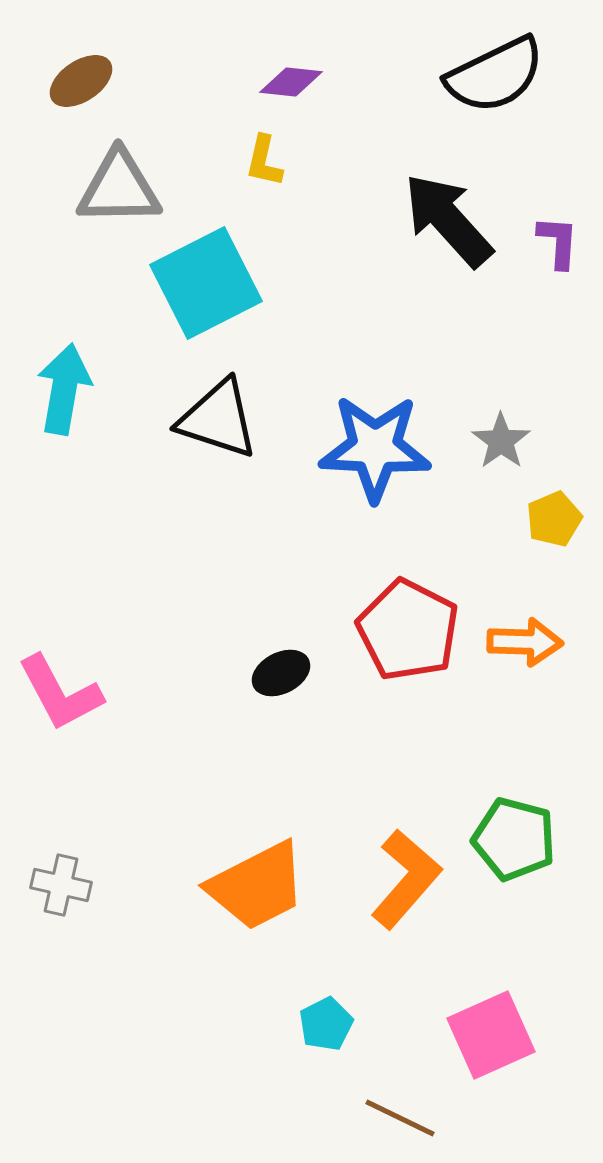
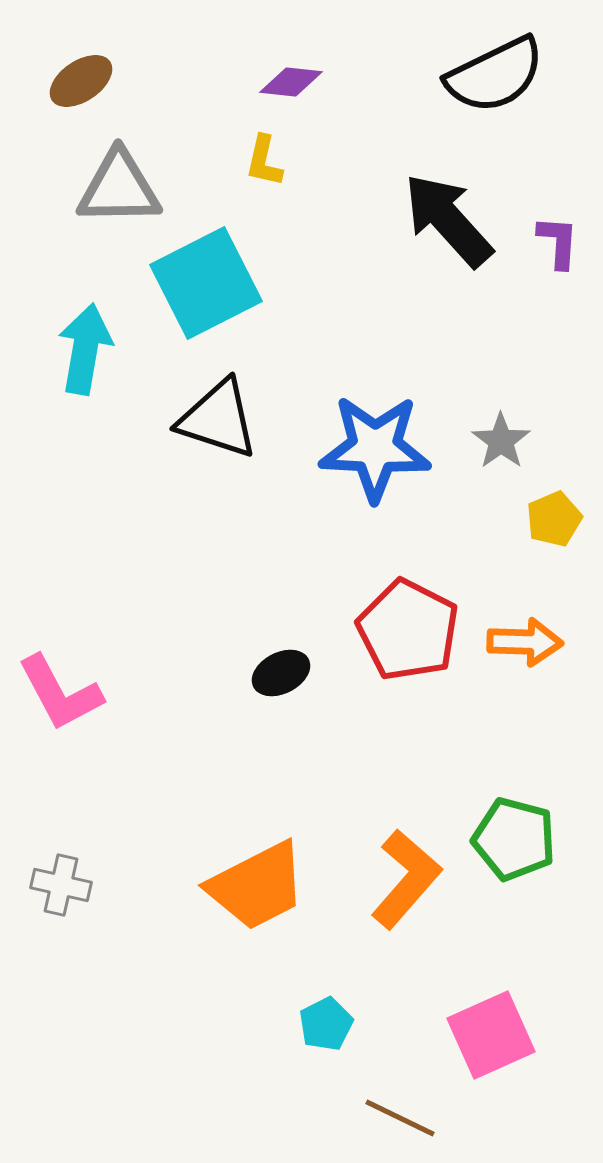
cyan arrow: moved 21 px right, 40 px up
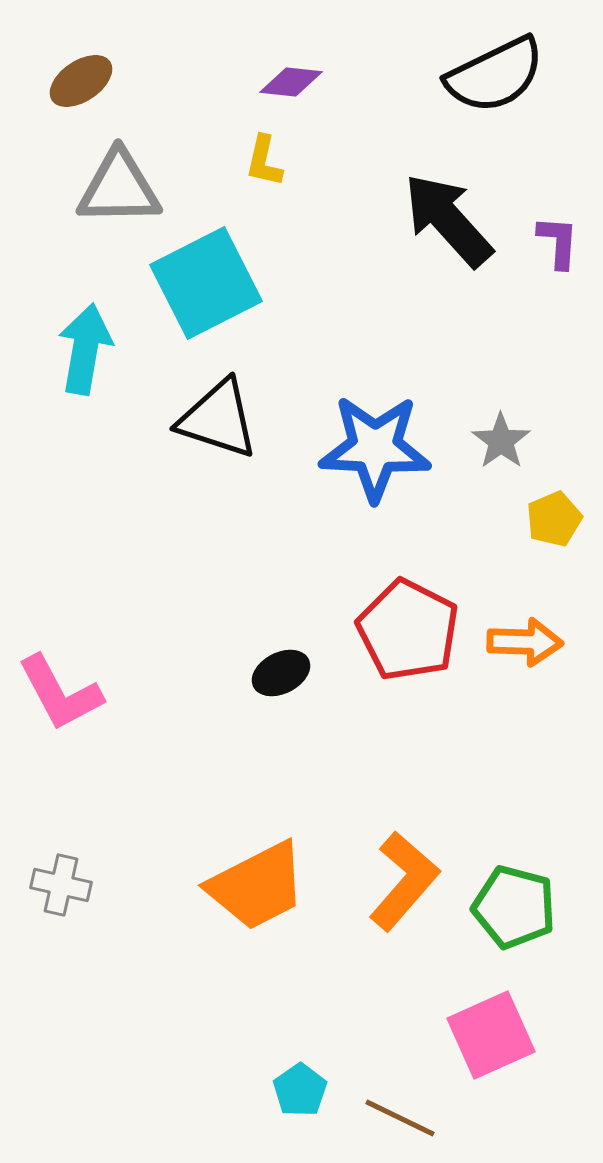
green pentagon: moved 68 px down
orange L-shape: moved 2 px left, 2 px down
cyan pentagon: moved 26 px left, 66 px down; rotated 8 degrees counterclockwise
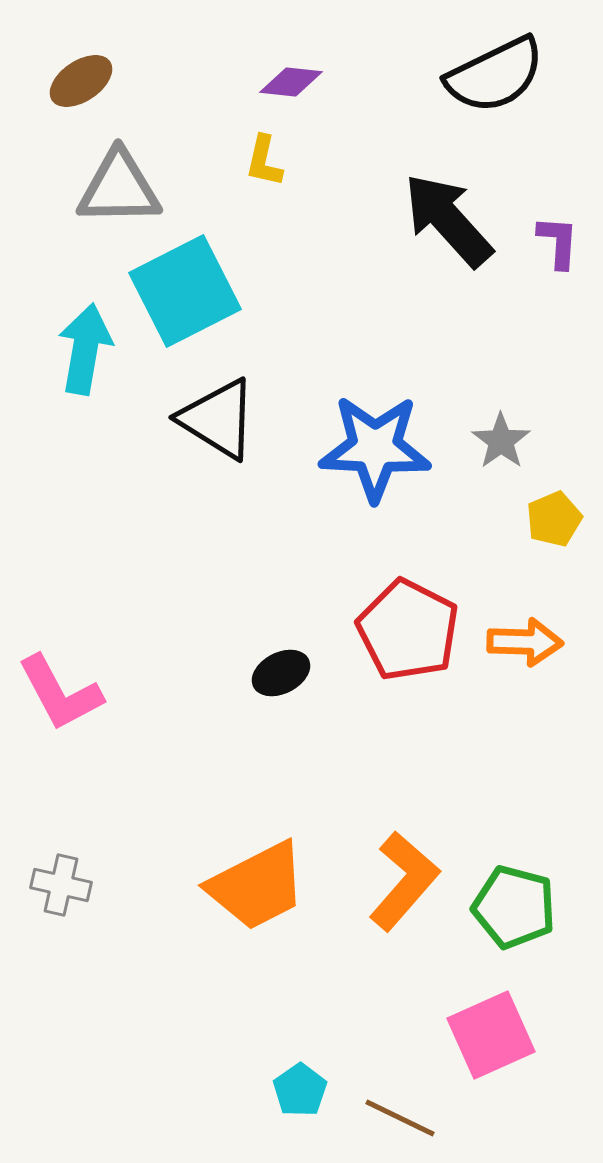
cyan square: moved 21 px left, 8 px down
black triangle: rotated 14 degrees clockwise
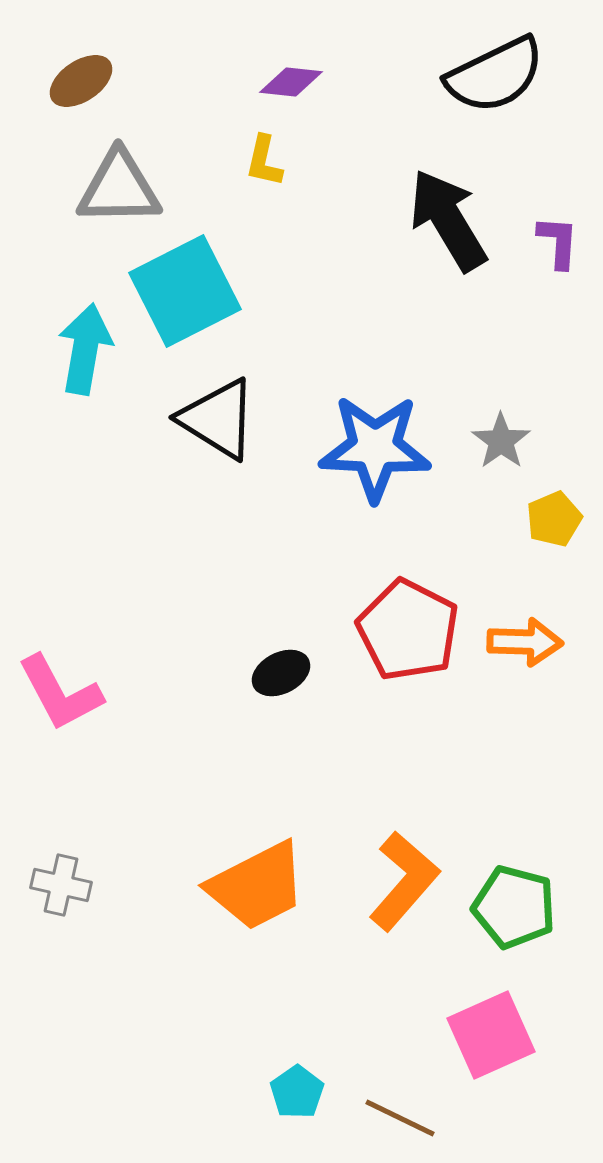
black arrow: rotated 11 degrees clockwise
cyan pentagon: moved 3 px left, 2 px down
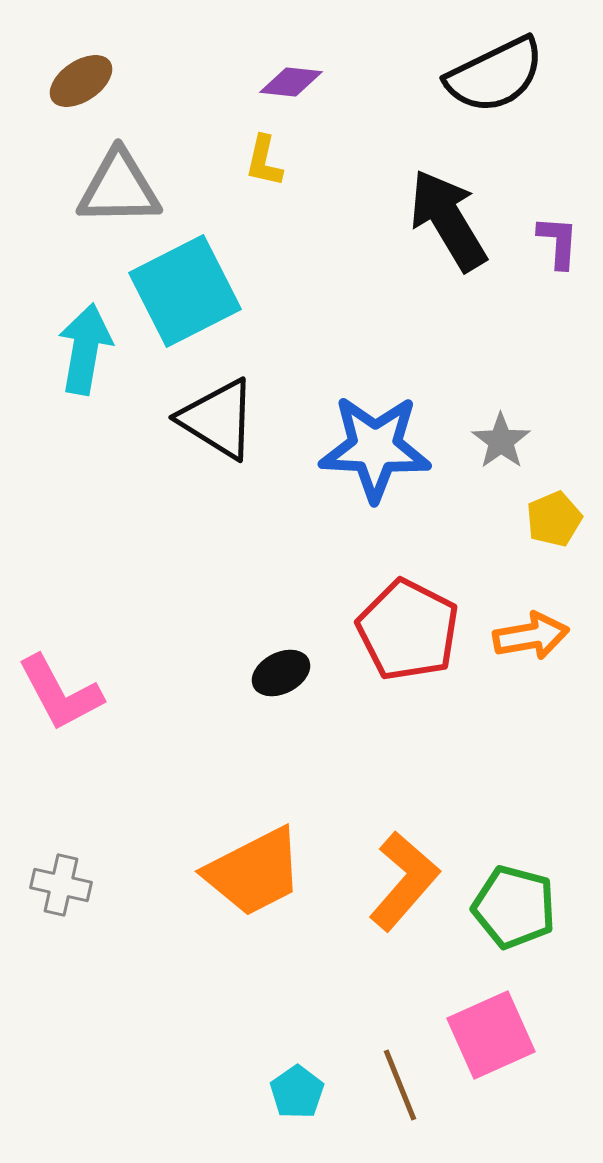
orange arrow: moved 6 px right, 6 px up; rotated 12 degrees counterclockwise
orange trapezoid: moved 3 px left, 14 px up
brown line: moved 33 px up; rotated 42 degrees clockwise
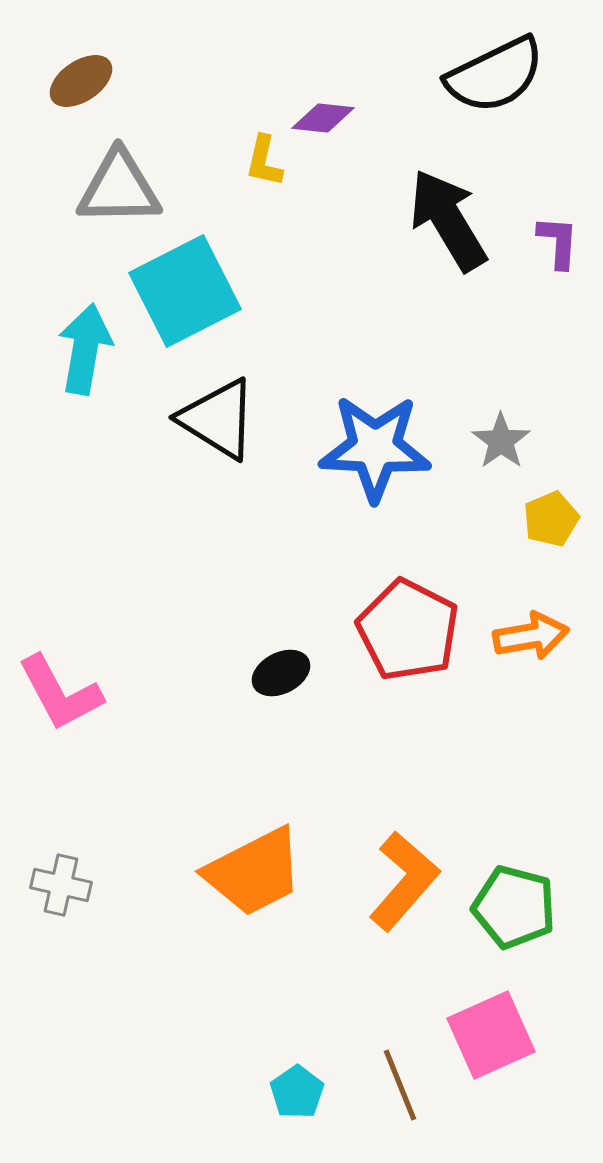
purple diamond: moved 32 px right, 36 px down
yellow pentagon: moved 3 px left
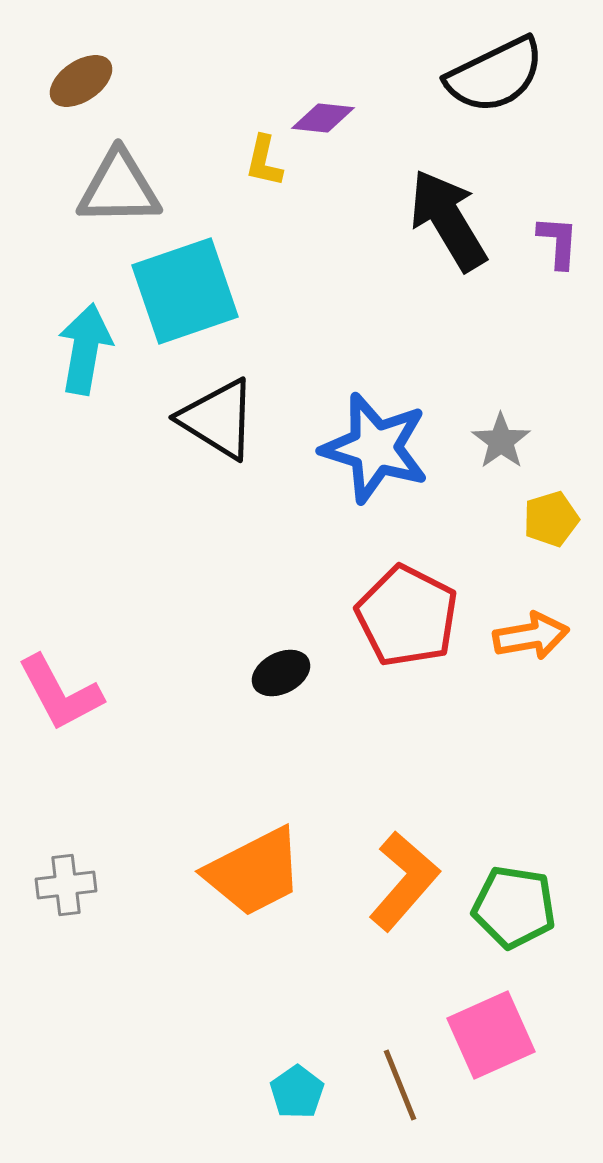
cyan square: rotated 8 degrees clockwise
blue star: rotated 14 degrees clockwise
yellow pentagon: rotated 6 degrees clockwise
red pentagon: moved 1 px left, 14 px up
gray cross: moved 5 px right; rotated 20 degrees counterclockwise
green pentagon: rotated 6 degrees counterclockwise
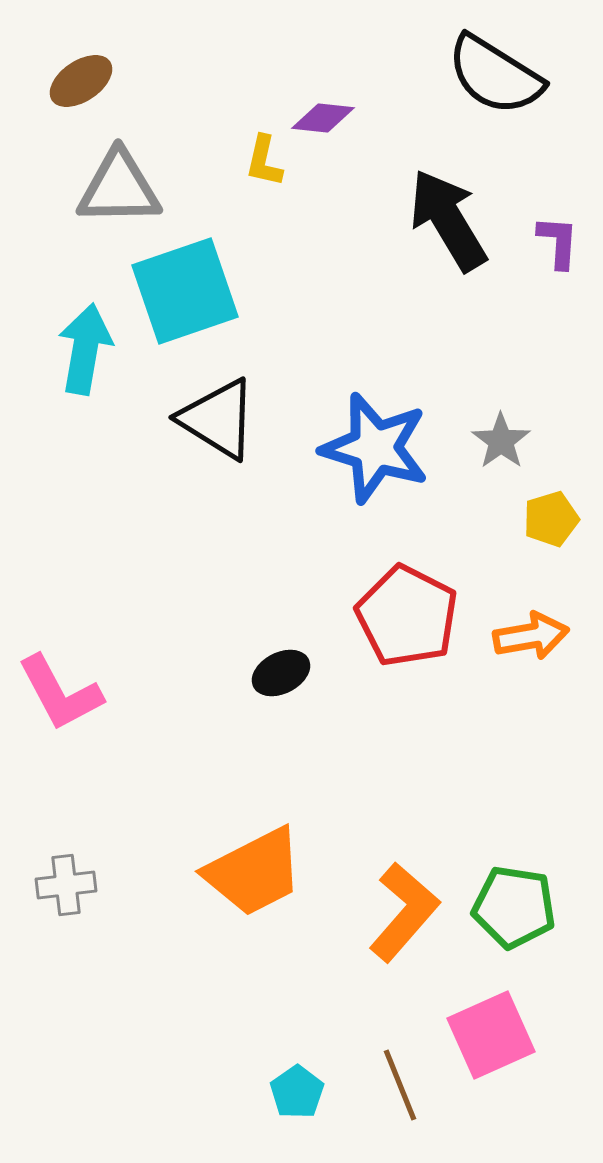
black semicircle: rotated 58 degrees clockwise
orange L-shape: moved 31 px down
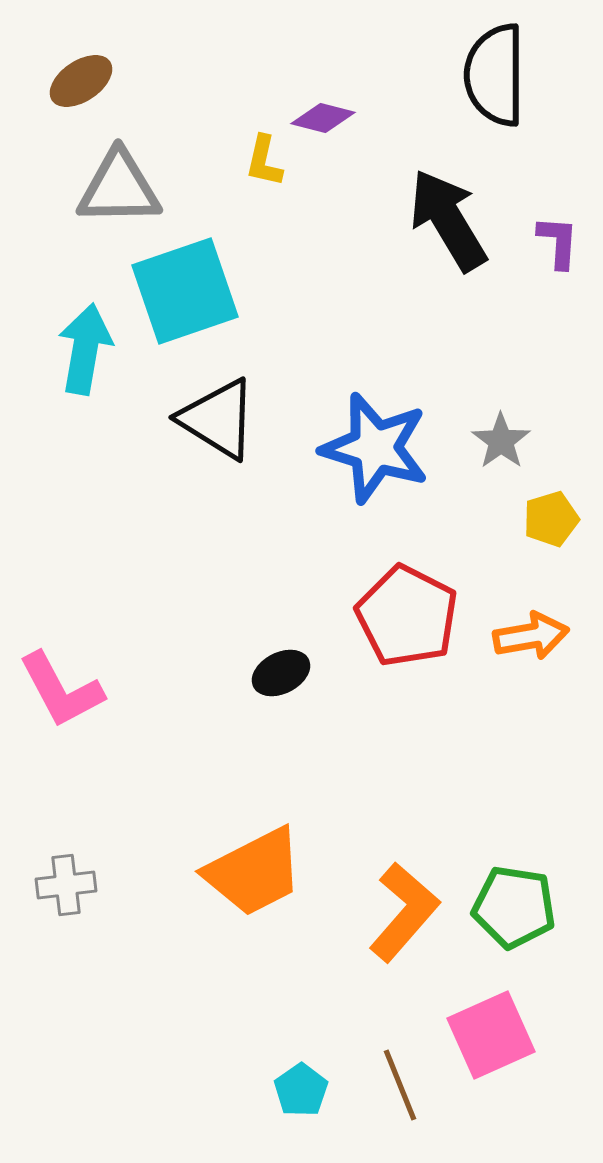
black semicircle: rotated 58 degrees clockwise
purple diamond: rotated 8 degrees clockwise
pink L-shape: moved 1 px right, 3 px up
cyan pentagon: moved 4 px right, 2 px up
